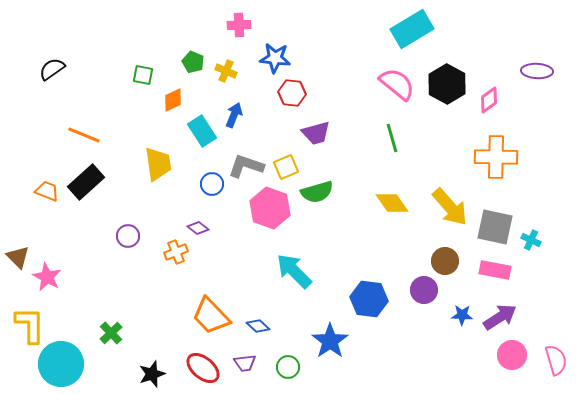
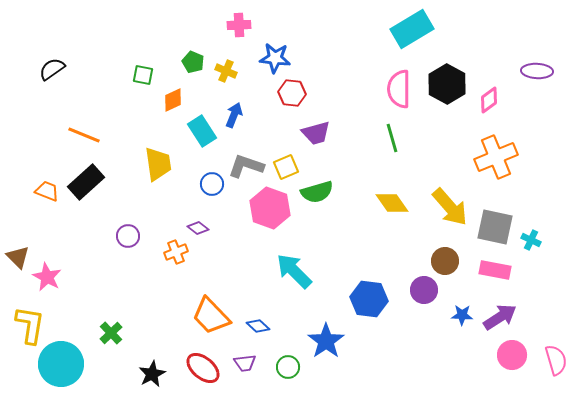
pink semicircle at (397, 84): moved 2 px right, 5 px down; rotated 129 degrees counterclockwise
orange cross at (496, 157): rotated 24 degrees counterclockwise
yellow L-shape at (30, 325): rotated 9 degrees clockwise
blue star at (330, 341): moved 4 px left
black star at (152, 374): rotated 8 degrees counterclockwise
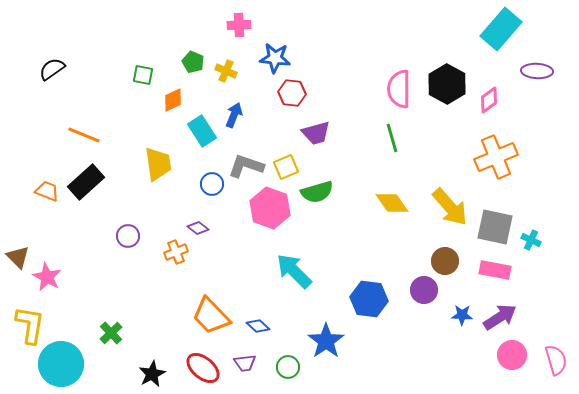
cyan rectangle at (412, 29): moved 89 px right; rotated 18 degrees counterclockwise
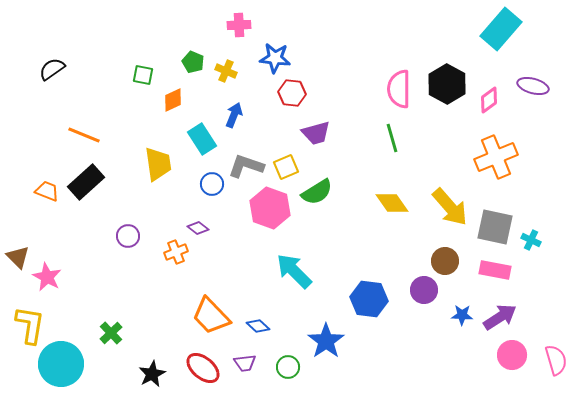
purple ellipse at (537, 71): moved 4 px left, 15 px down; rotated 12 degrees clockwise
cyan rectangle at (202, 131): moved 8 px down
green semicircle at (317, 192): rotated 16 degrees counterclockwise
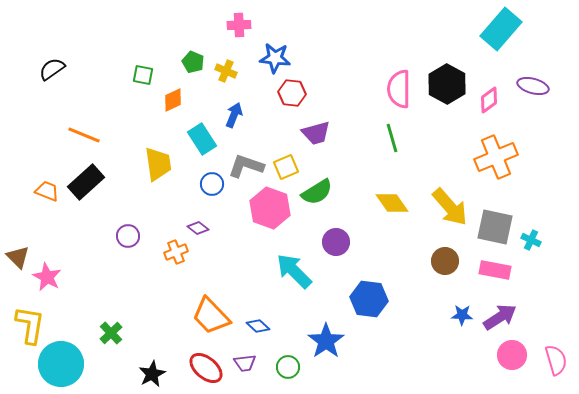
purple circle at (424, 290): moved 88 px left, 48 px up
red ellipse at (203, 368): moved 3 px right
